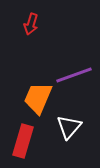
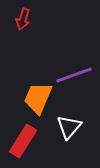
red arrow: moved 8 px left, 5 px up
red rectangle: rotated 16 degrees clockwise
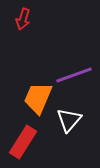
white triangle: moved 7 px up
red rectangle: moved 1 px down
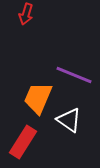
red arrow: moved 3 px right, 5 px up
purple line: rotated 42 degrees clockwise
white triangle: rotated 36 degrees counterclockwise
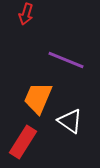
purple line: moved 8 px left, 15 px up
white triangle: moved 1 px right, 1 px down
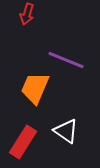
red arrow: moved 1 px right
orange trapezoid: moved 3 px left, 10 px up
white triangle: moved 4 px left, 10 px down
